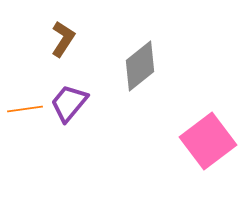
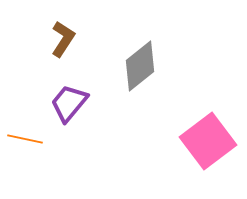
orange line: moved 30 px down; rotated 20 degrees clockwise
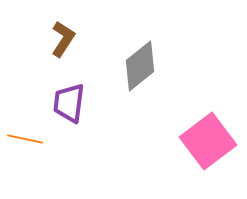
purple trapezoid: rotated 33 degrees counterclockwise
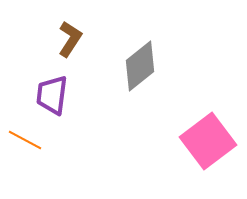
brown L-shape: moved 7 px right
purple trapezoid: moved 17 px left, 8 px up
orange line: moved 1 px down; rotated 16 degrees clockwise
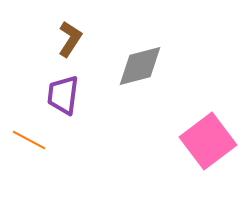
gray diamond: rotated 24 degrees clockwise
purple trapezoid: moved 11 px right
orange line: moved 4 px right
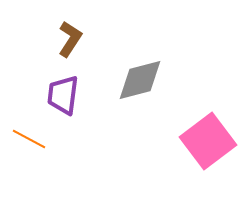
gray diamond: moved 14 px down
orange line: moved 1 px up
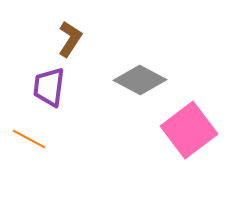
gray diamond: rotated 42 degrees clockwise
purple trapezoid: moved 14 px left, 8 px up
pink square: moved 19 px left, 11 px up
